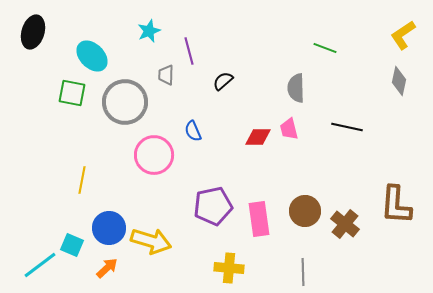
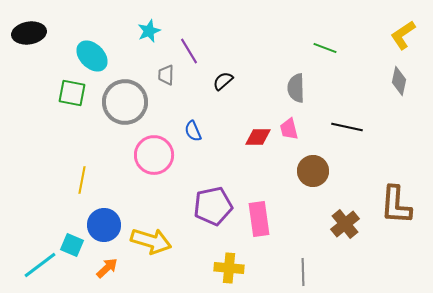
black ellipse: moved 4 px left, 1 px down; rotated 64 degrees clockwise
purple line: rotated 16 degrees counterclockwise
brown circle: moved 8 px right, 40 px up
brown cross: rotated 12 degrees clockwise
blue circle: moved 5 px left, 3 px up
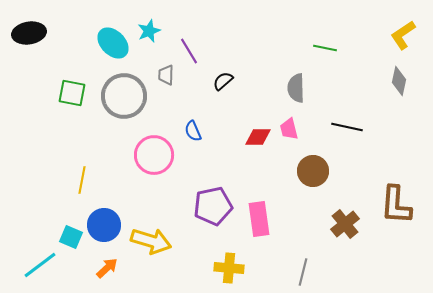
green line: rotated 10 degrees counterclockwise
cyan ellipse: moved 21 px right, 13 px up
gray circle: moved 1 px left, 6 px up
cyan square: moved 1 px left, 8 px up
gray line: rotated 16 degrees clockwise
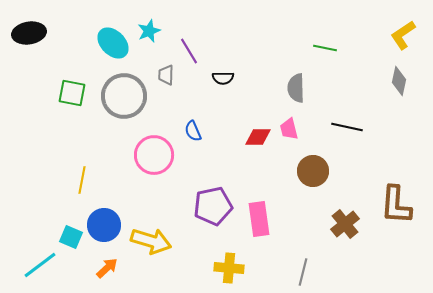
black semicircle: moved 3 px up; rotated 140 degrees counterclockwise
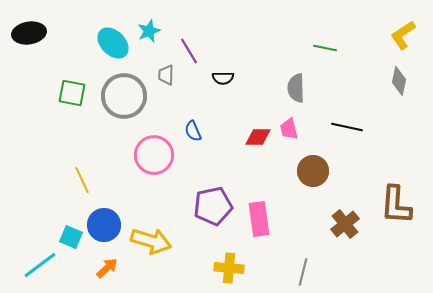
yellow line: rotated 36 degrees counterclockwise
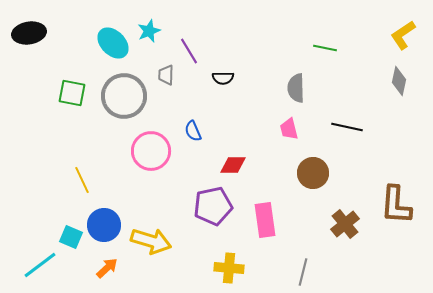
red diamond: moved 25 px left, 28 px down
pink circle: moved 3 px left, 4 px up
brown circle: moved 2 px down
pink rectangle: moved 6 px right, 1 px down
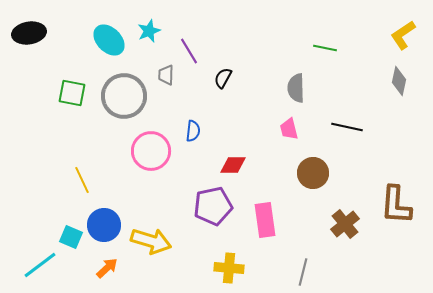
cyan ellipse: moved 4 px left, 3 px up
black semicircle: rotated 120 degrees clockwise
blue semicircle: rotated 150 degrees counterclockwise
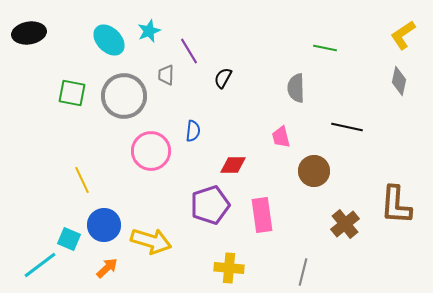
pink trapezoid: moved 8 px left, 8 px down
brown circle: moved 1 px right, 2 px up
purple pentagon: moved 3 px left, 1 px up; rotated 6 degrees counterclockwise
pink rectangle: moved 3 px left, 5 px up
cyan square: moved 2 px left, 2 px down
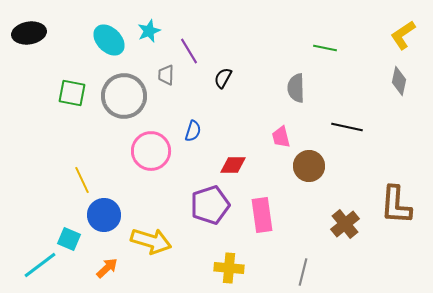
blue semicircle: rotated 10 degrees clockwise
brown circle: moved 5 px left, 5 px up
blue circle: moved 10 px up
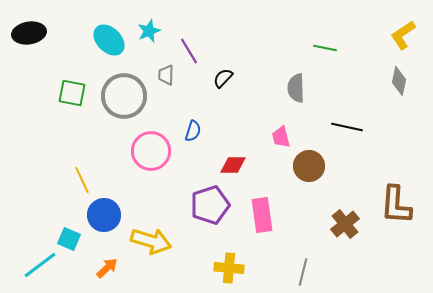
black semicircle: rotated 15 degrees clockwise
